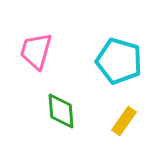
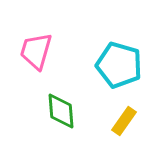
cyan pentagon: moved 4 px down
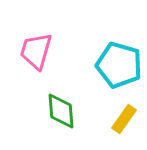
yellow rectangle: moved 2 px up
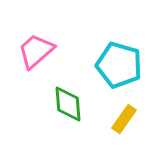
pink trapezoid: rotated 33 degrees clockwise
green diamond: moved 7 px right, 7 px up
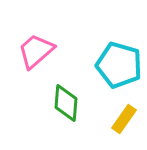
green diamond: moved 2 px left, 1 px up; rotated 9 degrees clockwise
